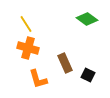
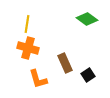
yellow line: moved 1 px right; rotated 42 degrees clockwise
black square: rotated 32 degrees clockwise
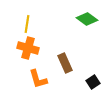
black square: moved 5 px right, 7 px down
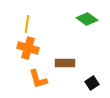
brown rectangle: rotated 66 degrees counterclockwise
black square: moved 1 px left, 1 px down
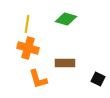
green diamond: moved 21 px left; rotated 20 degrees counterclockwise
black square: moved 6 px right, 4 px up; rotated 32 degrees counterclockwise
